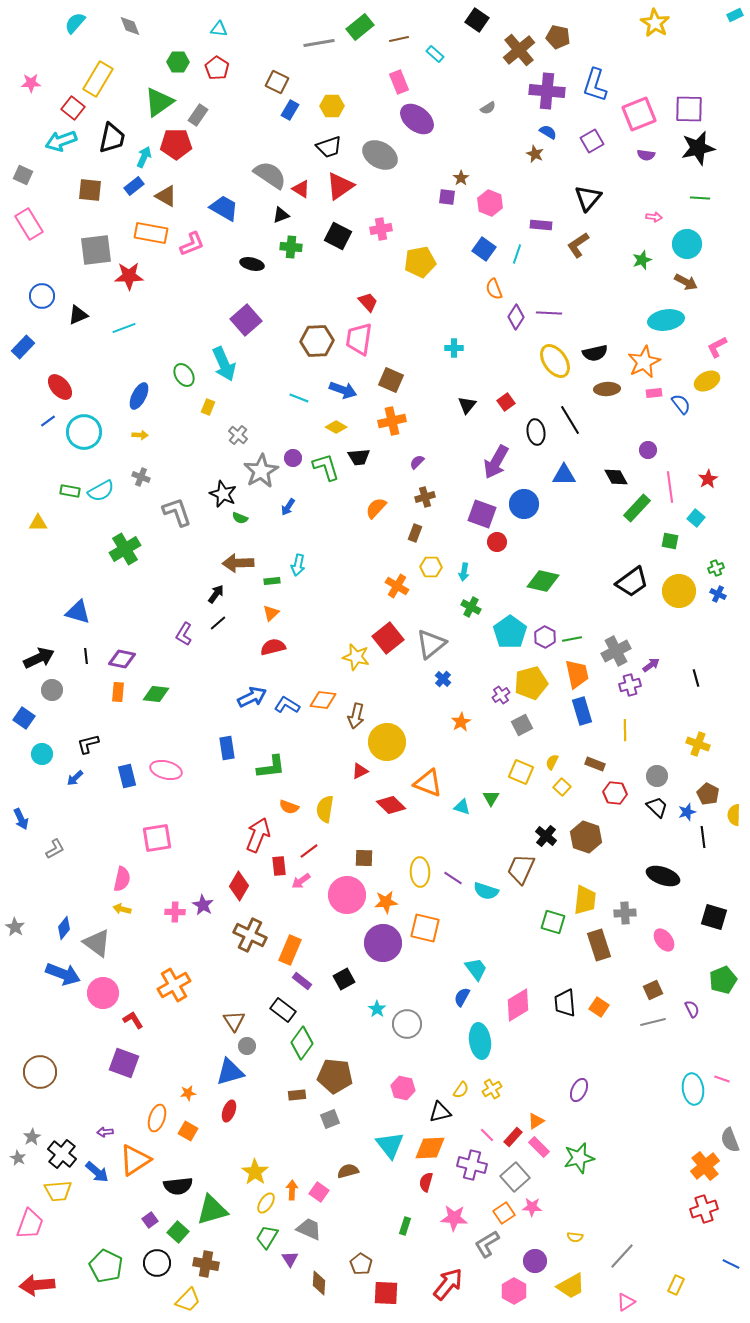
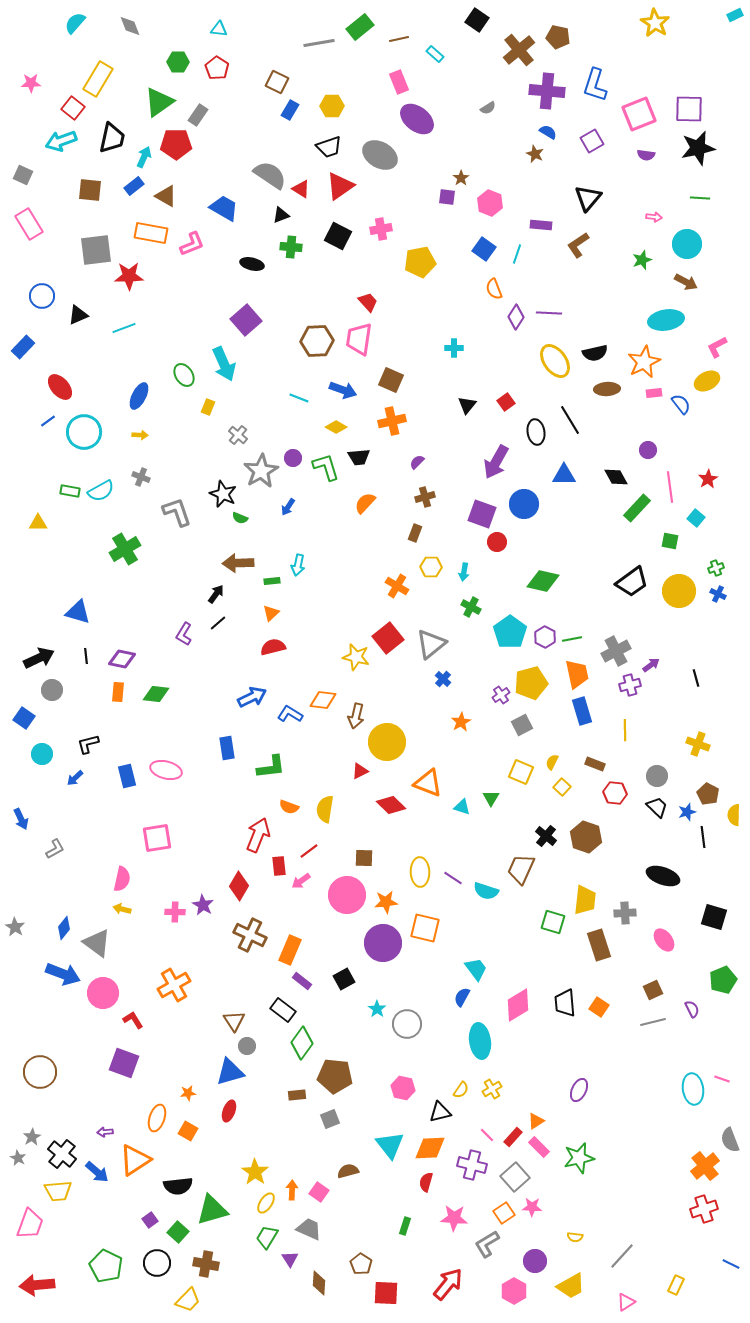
orange semicircle at (376, 508): moved 11 px left, 5 px up
blue L-shape at (287, 705): moved 3 px right, 9 px down
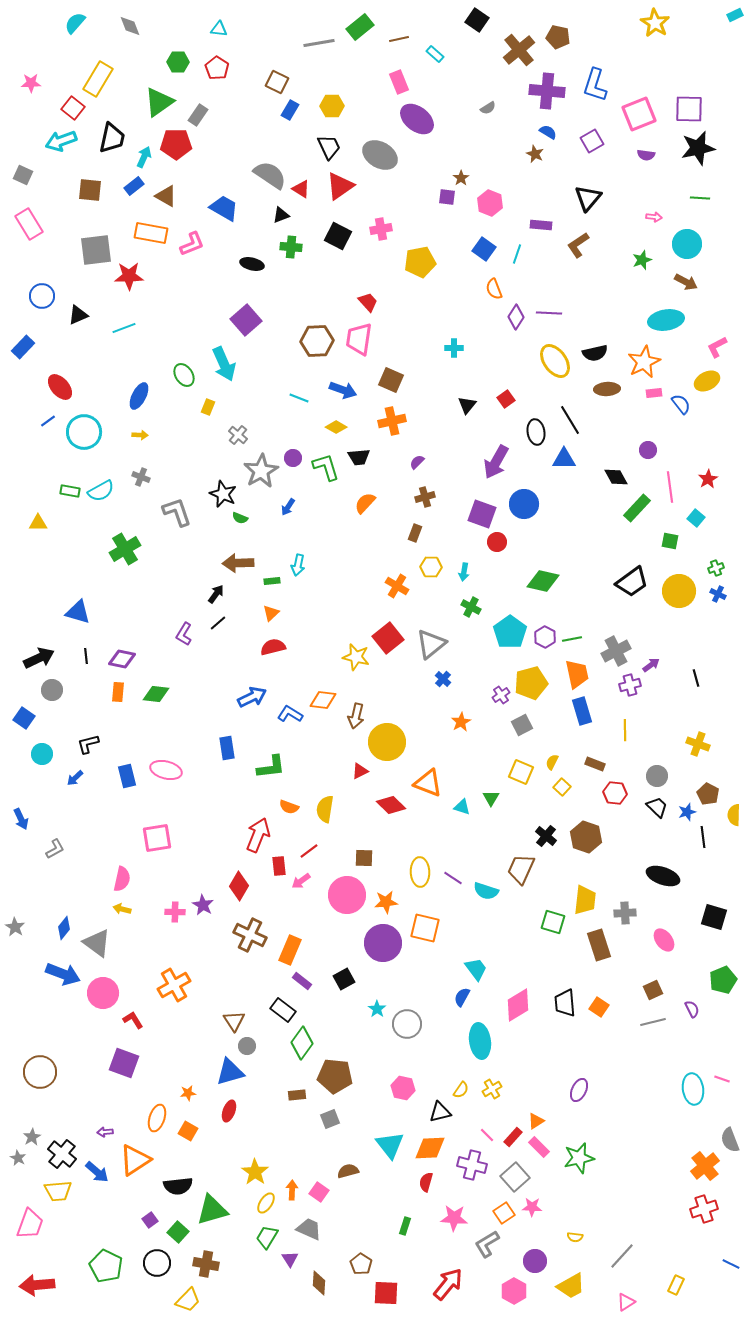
black trapezoid at (329, 147): rotated 96 degrees counterclockwise
red square at (506, 402): moved 3 px up
blue triangle at (564, 475): moved 16 px up
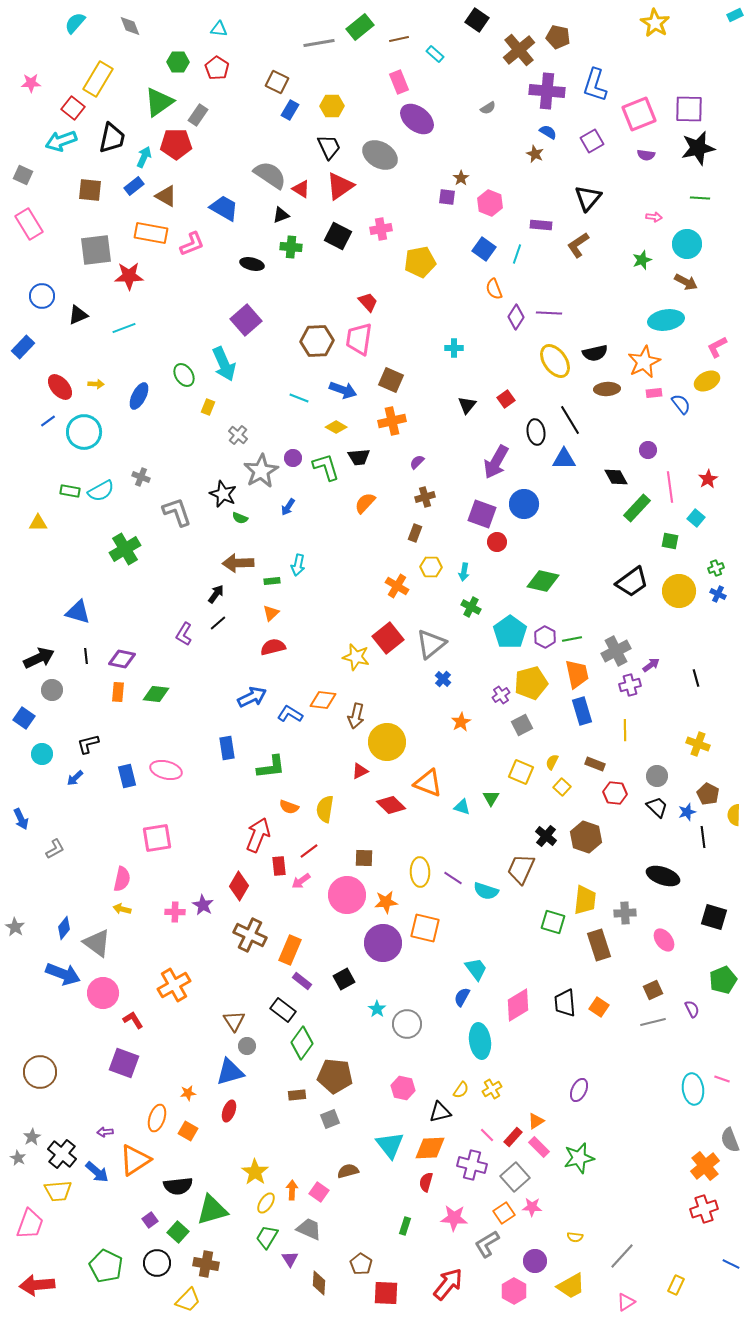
yellow arrow at (140, 435): moved 44 px left, 51 px up
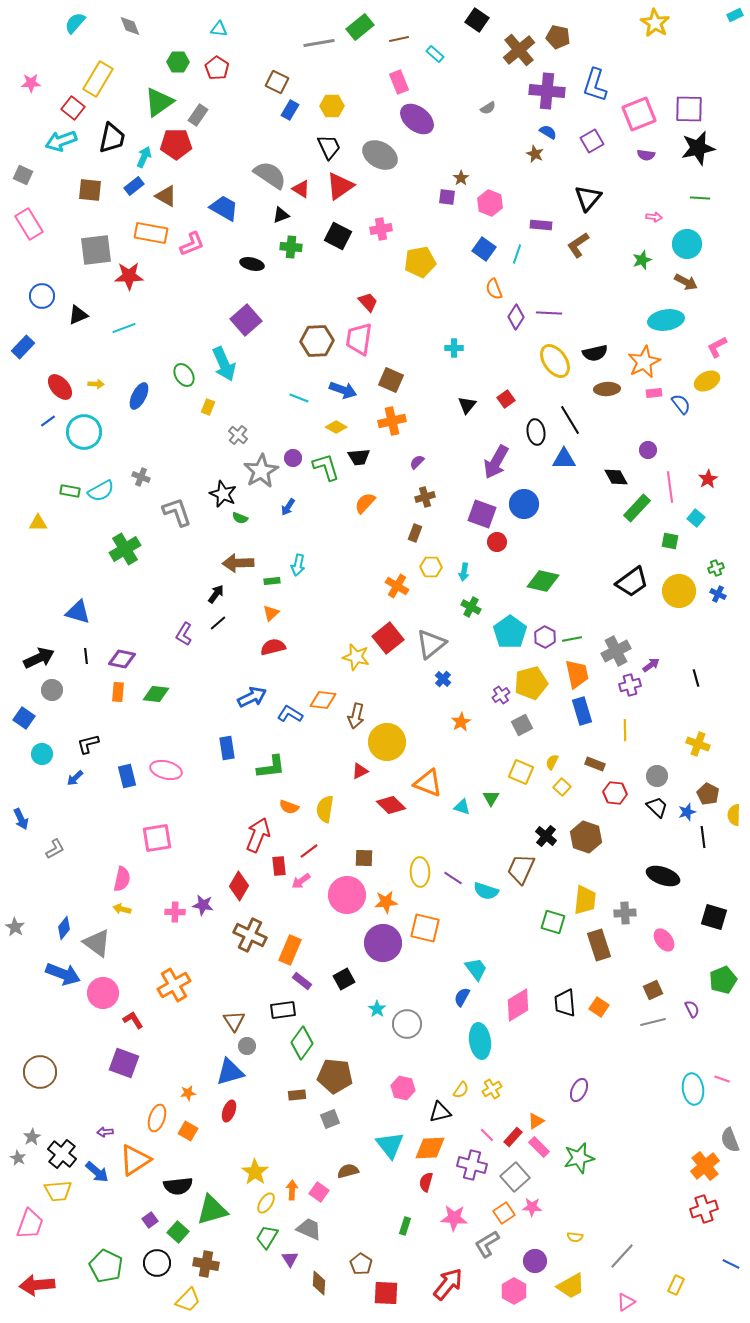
purple star at (203, 905): rotated 20 degrees counterclockwise
black rectangle at (283, 1010): rotated 45 degrees counterclockwise
